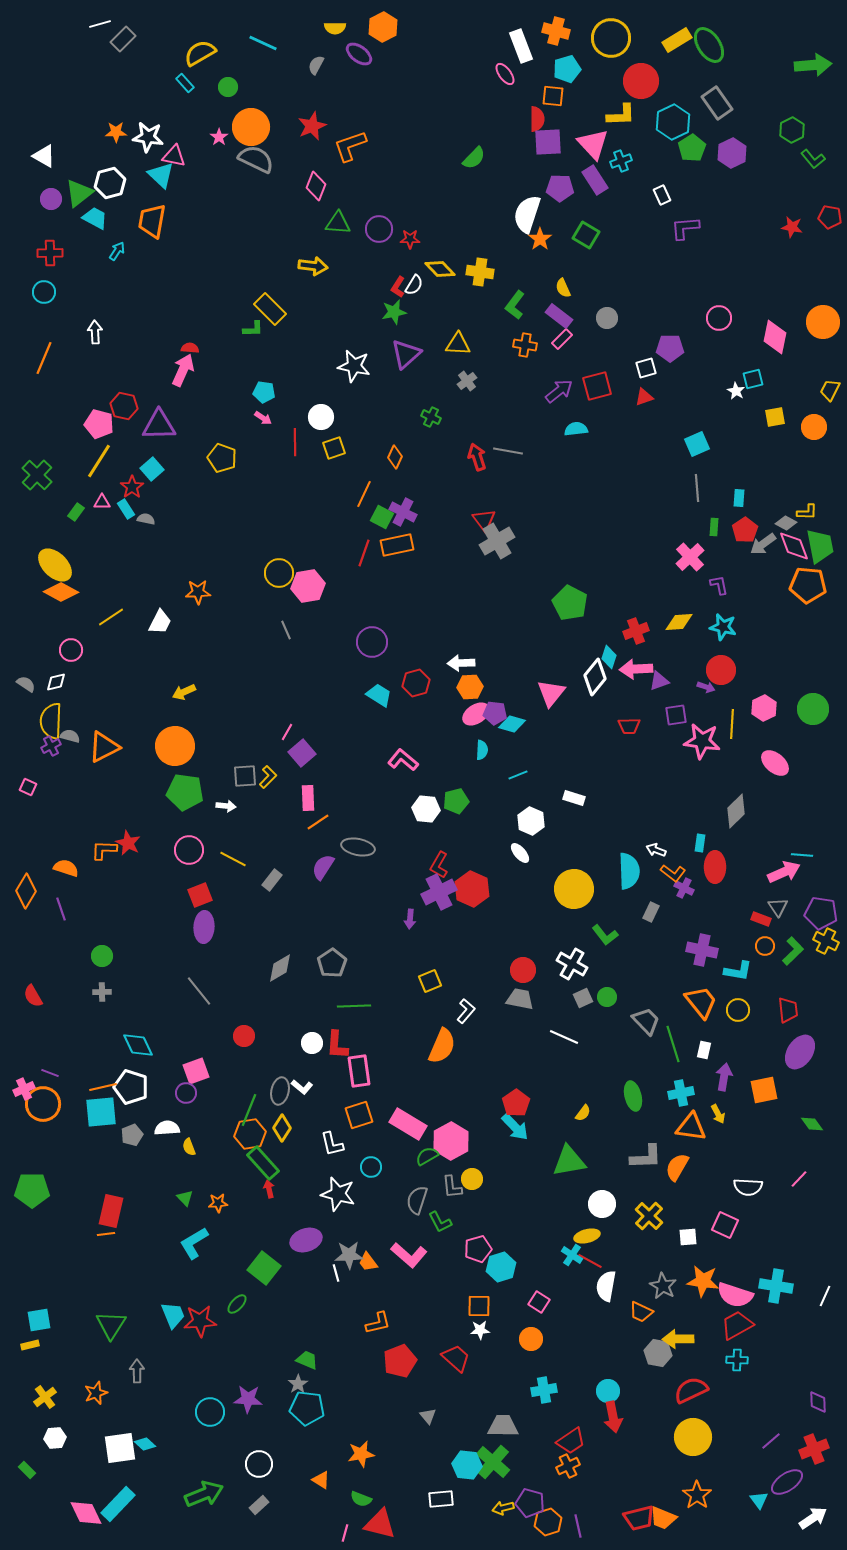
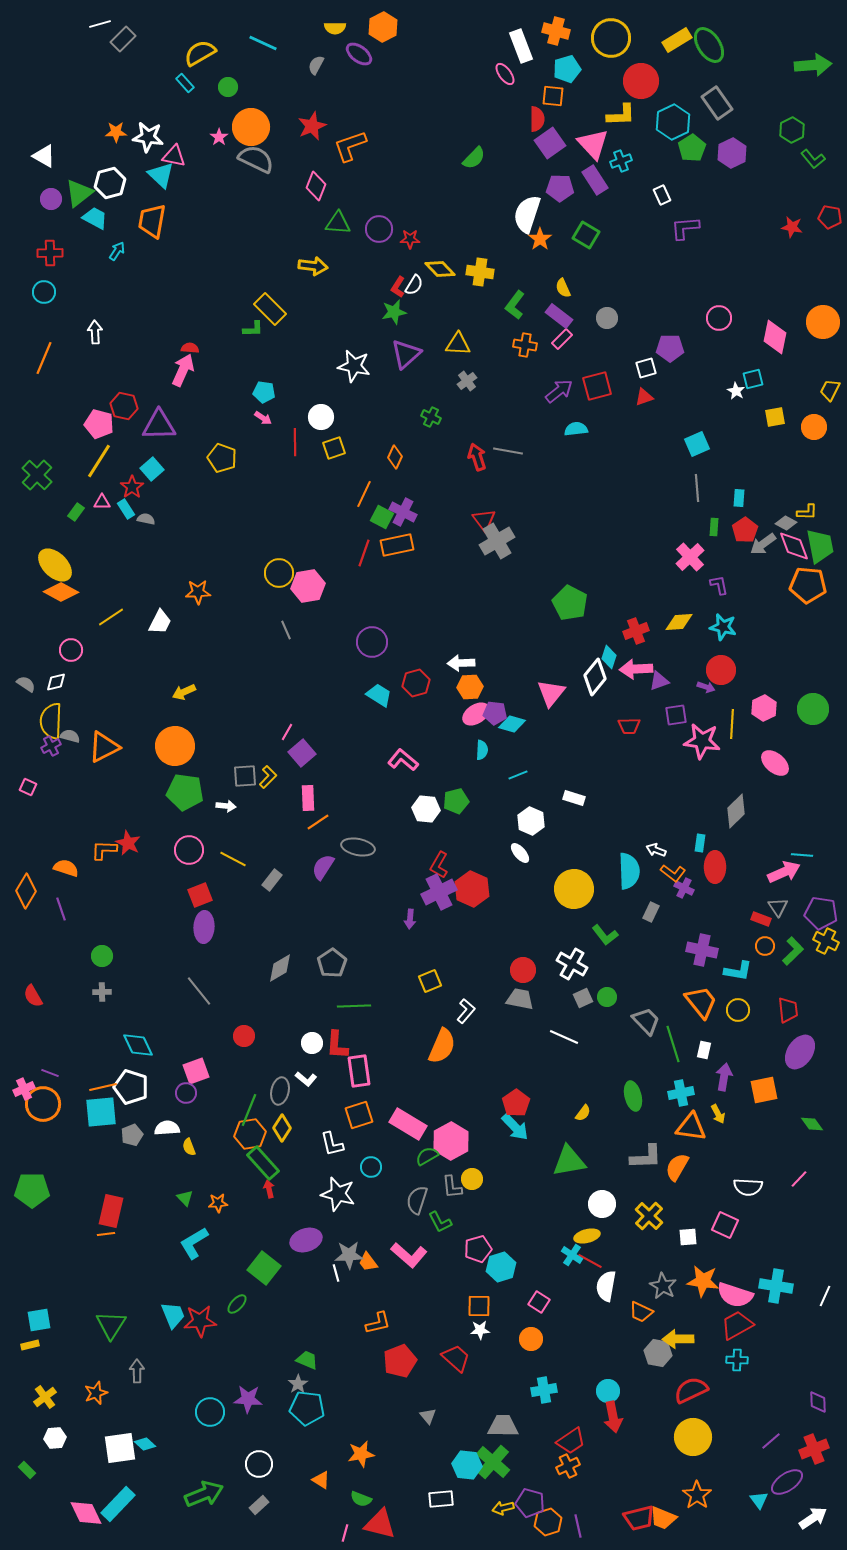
purple square at (548, 142): moved 2 px right, 1 px down; rotated 32 degrees counterclockwise
white L-shape at (302, 1087): moved 4 px right, 8 px up
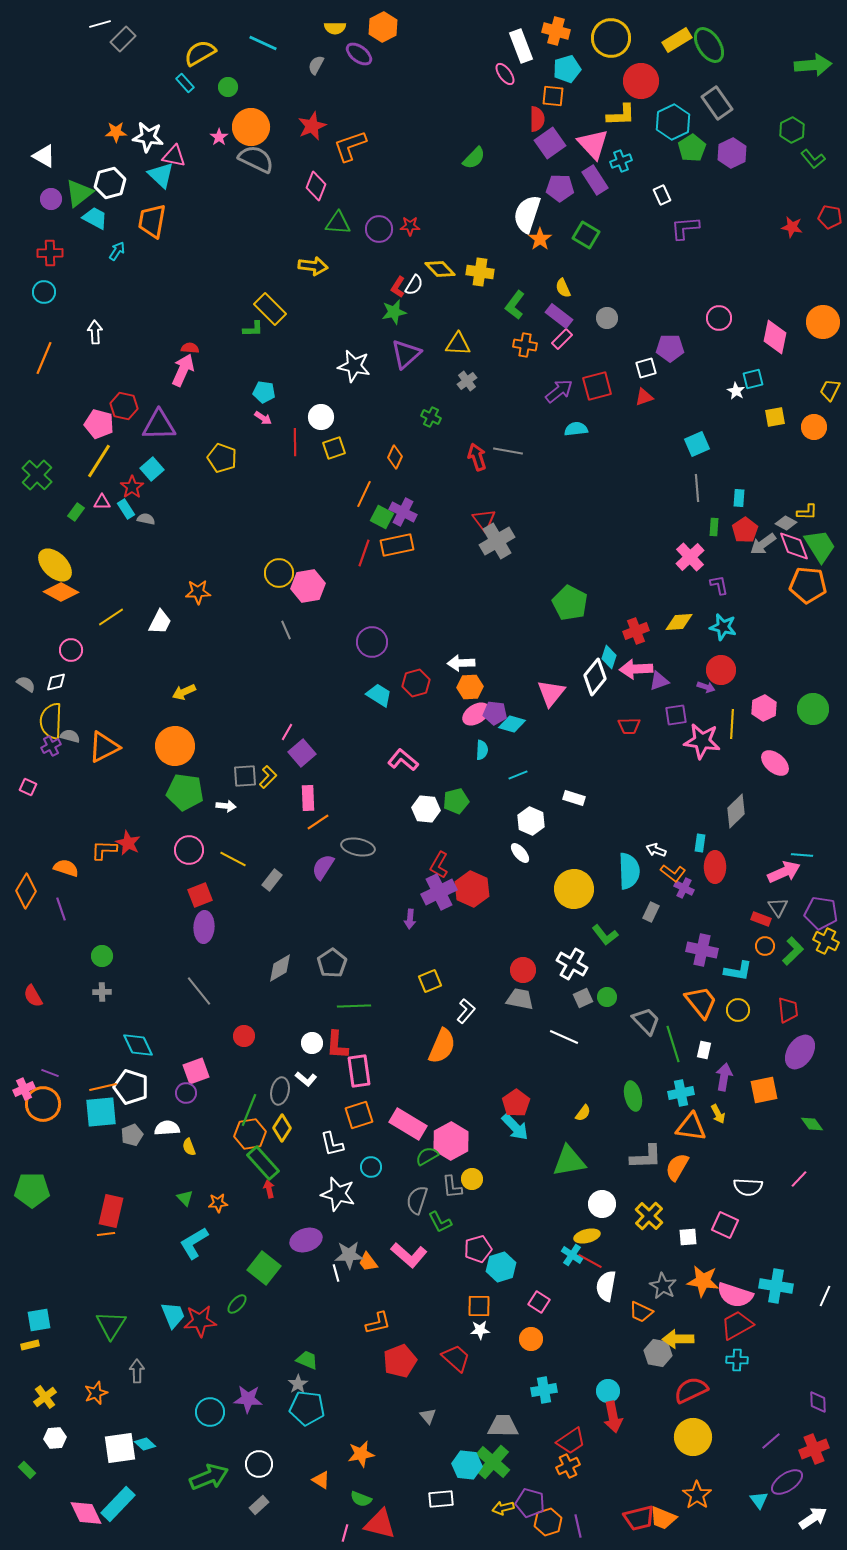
red star at (410, 239): moved 13 px up
green trapezoid at (820, 546): rotated 21 degrees counterclockwise
green arrow at (204, 1494): moved 5 px right, 17 px up
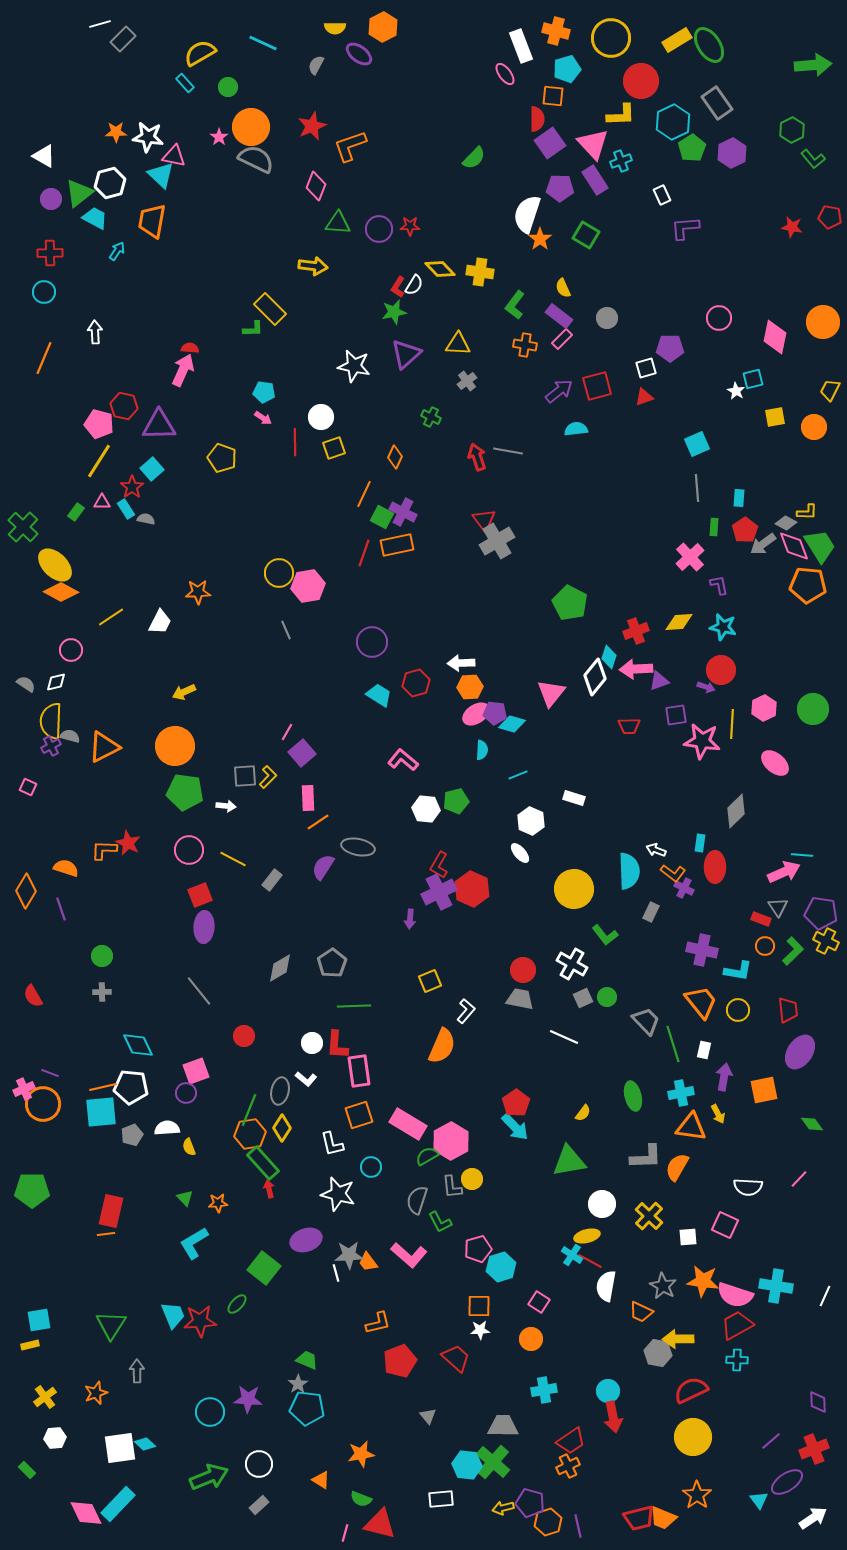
green cross at (37, 475): moved 14 px left, 52 px down
white pentagon at (131, 1087): rotated 12 degrees counterclockwise
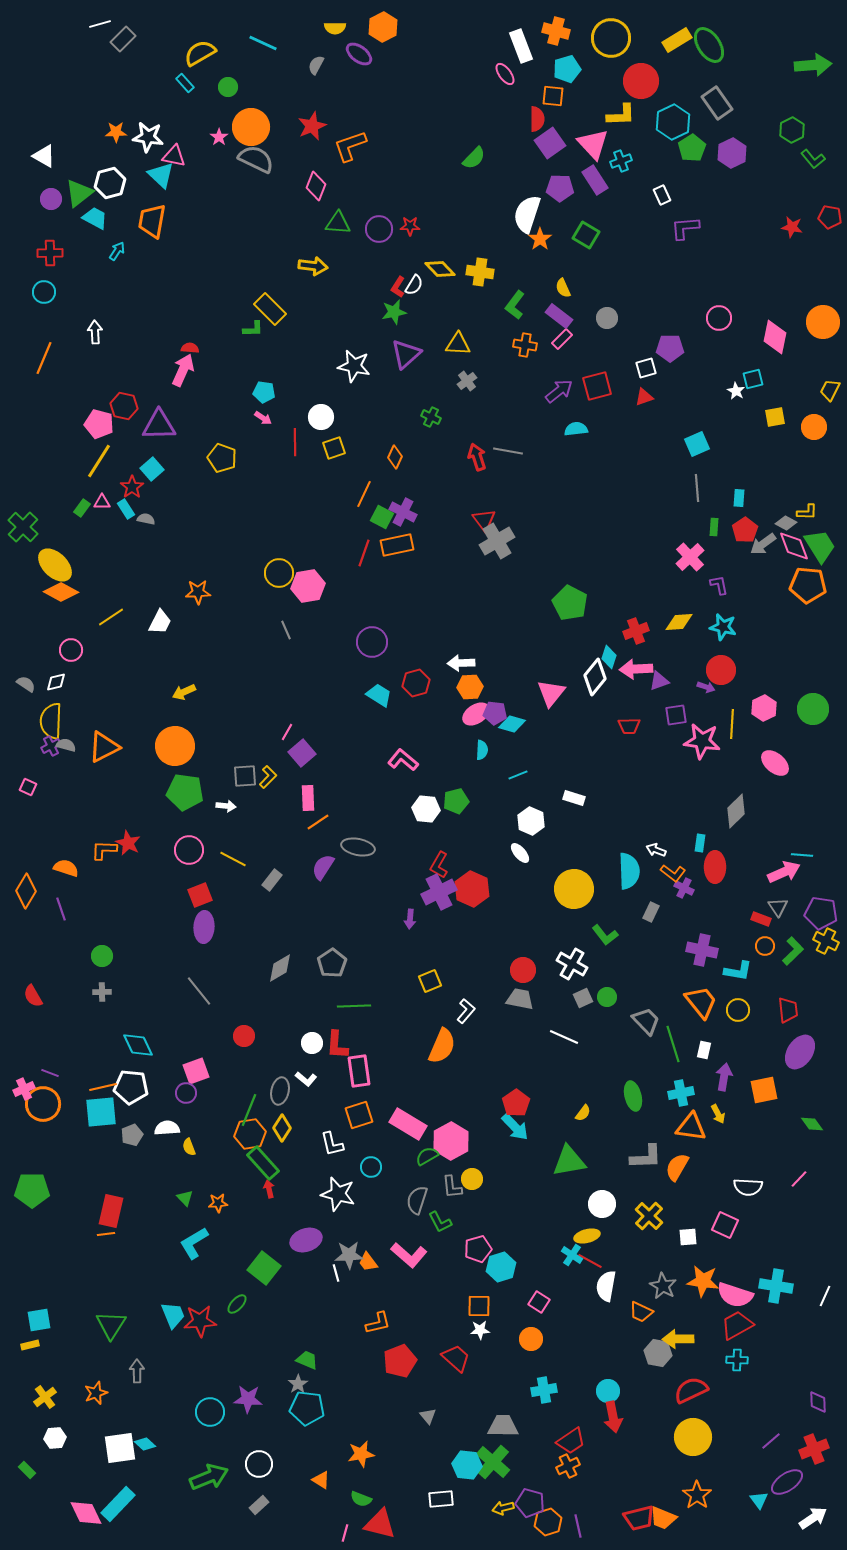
green rectangle at (76, 512): moved 6 px right, 4 px up
gray semicircle at (70, 736): moved 4 px left, 9 px down
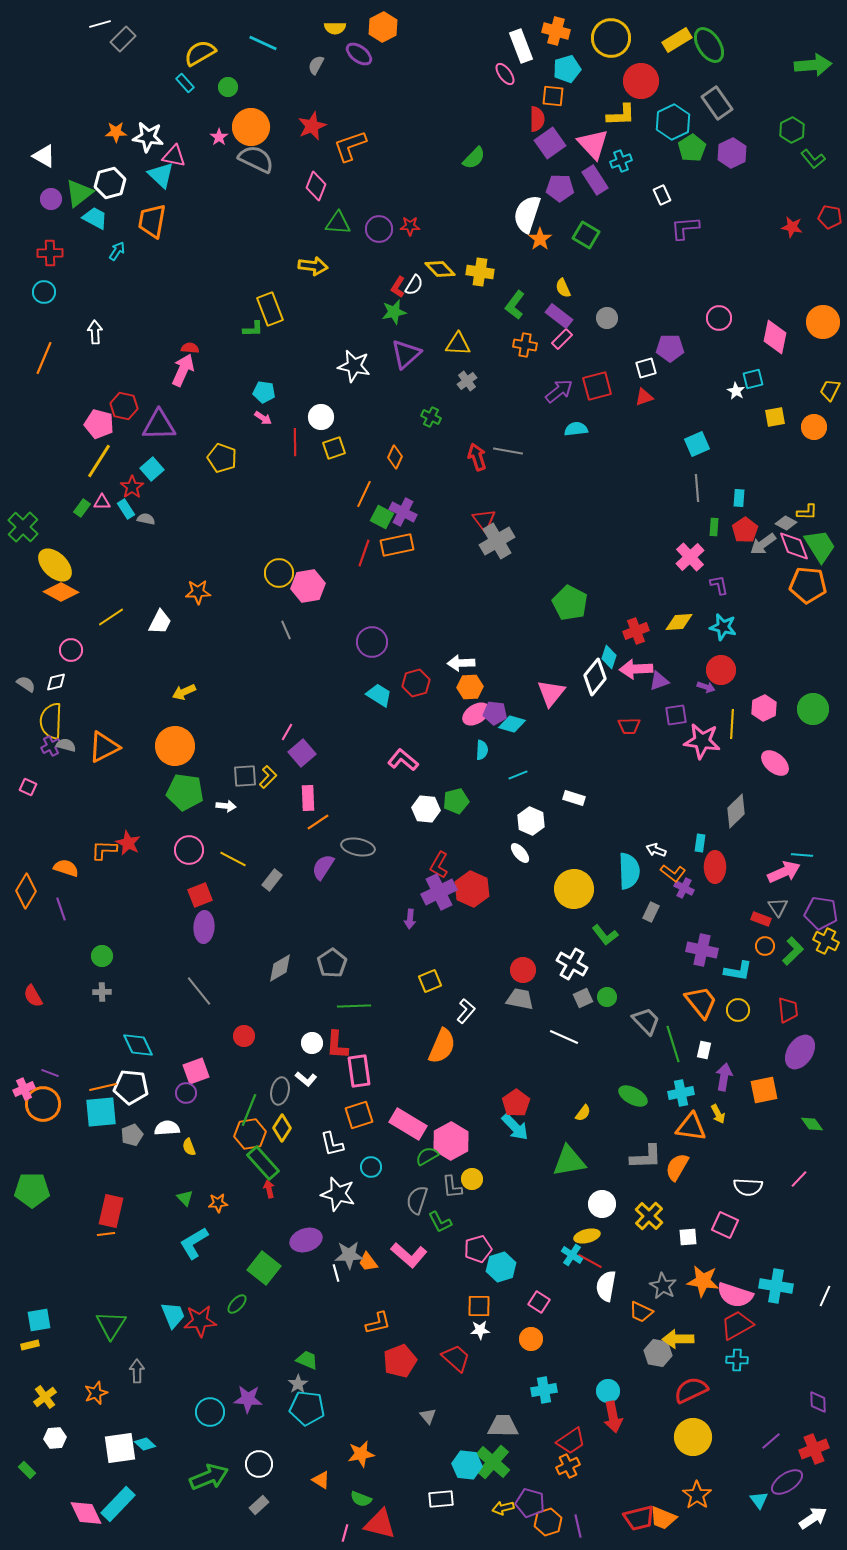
yellow rectangle at (270, 309): rotated 24 degrees clockwise
green ellipse at (633, 1096): rotated 48 degrees counterclockwise
